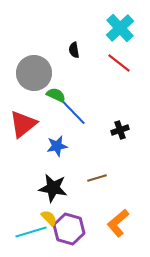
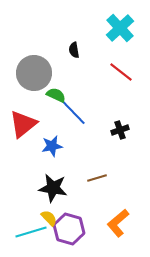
red line: moved 2 px right, 9 px down
blue star: moved 5 px left
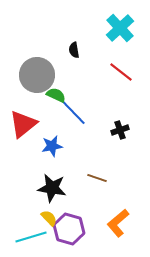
gray circle: moved 3 px right, 2 px down
brown line: rotated 36 degrees clockwise
black star: moved 1 px left
cyan line: moved 5 px down
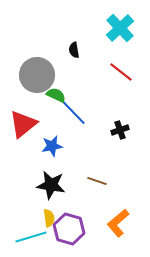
brown line: moved 3 px down
black star: moved 1 px left, 3 px up
yellow semicircle: rotated 36 degrees clockwise
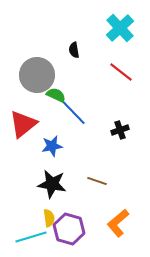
black star: moved 1 px right, 1 px up
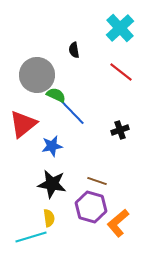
blue line: moved 1 px left
purple hexagon: moved 22 px right, 22 px up
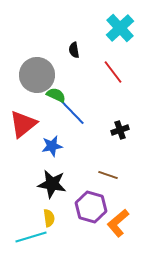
red line: moved 8 px left; rotated 15 degrees clockwise
brown line: moved 11 px right, 6 px up
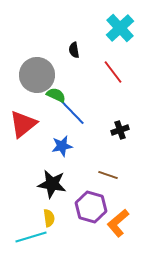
blue star: moved 10 px right
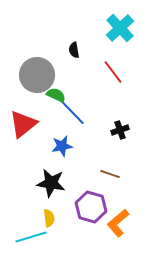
brown line: moved 2 px right, 1 px up
black star: moved 1 px left, 1 px up
